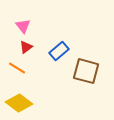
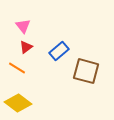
yellow diamond: moved 1 px left
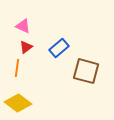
pink triangle: rotated 28 degrees counterclockwise
blue rectangle: moved 3 px up
orange line: rotated 66 degrees clockwise
